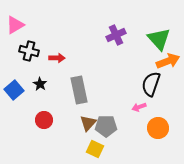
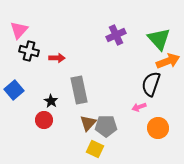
pink triangle: moved 4 px right, 5 px down; rotated 18 degrees counterclockwise
black star: moved 11 px right, 17 px down
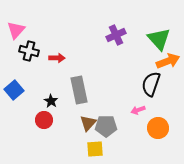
pink triangle: moved 3 px left
pink arrow: moved 1 px left, 3 px down
yellow square: rotated 30 degrees counterclockwise
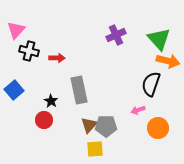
orange arrow: rotated 35 degrees clockwise
brown triangle: moved 1 px right, 2 px down
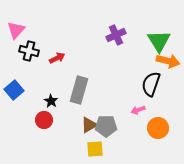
green triangle: moved 2 px down; rotated 10 degrees clockwise
red arrow: rotated 28 degrees counterclockwise
gray rectangle: rotated 28 degrees clockwise
brown triangle: rotated 18 degrees clockwise
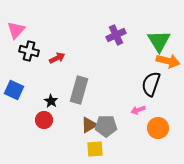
blue square: rotated 24 degrees counterclockwise
